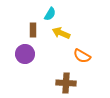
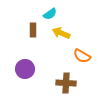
cyan semicircle: rotated 24 degrees clockwise
purple circle: moved 15 px down
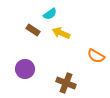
brown rectangle: rotated 56 degrees counterclockwise
orange semicircle: moved 14 px right
brown cross: rotated 18 degrees clockwise
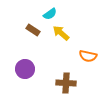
yellow arrow: rotated 18 degrees clockwise
orange semicircle: moved 8 px left; rotated 18 degrees counterclockwise
brown cross: rotated 18 degrees counterclockwise
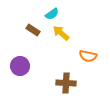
cyan semicircle: moved 2 px right
purple circle: moved 5 px left, 3 px up
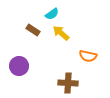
purple circle: moved 1 px left
brown cross: moved 2 px right
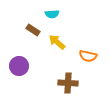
cyan semicircle: rotated 32 degrees clockwise
yellow arrow: moved 4 px left, 9 px down
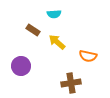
cyan semicircle: moved 2 px right
purple circle: moved 2 px right
brown cross: moved 3 px right; rotated 12 degrees counterclockwise
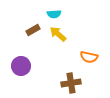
brown rectangle: rotated 64 degrees counterclockwise
yellow arrow: moved 1 px right, 8 px up
orange semicircle: moved 1 px right, 1 px down
